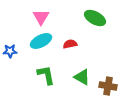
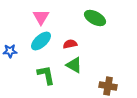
cyan ellipse: rotated 15 degrees counterclockwise
green triangle: moved 8 px left, 12 px up
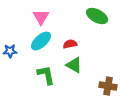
green ellipse: moved 2 px right, 2 px up
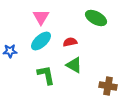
green ellipse: moved 1 px left, 2 px down
red semicircle: moved 2 px up
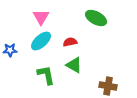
blue star: moved 1 px up
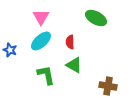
red semicircle: rotated 80 degrees counterclockwise
blue star: rotated 24 degrees clockwise
